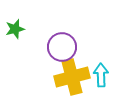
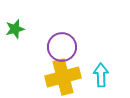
yellow cross: moved 9 px left
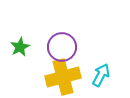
green star: moved 5 px right, 18 px down; rotated 12 degrees counterclockwise
cyan arrow: rotated 30 degrees clockwise
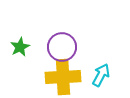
yellow cross: rotated 12 degrees clockwise
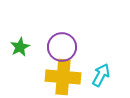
yellow cross: rotated 8 degrees clockwise
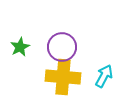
cyan arrow: moved 3 px right, 1 px down
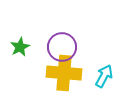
yellow cross: moved 1 px right, 4 px up
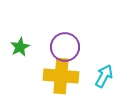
purple circle: moved 3 px right
yellow cross: moved 3 px left, 3 px down
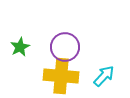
cyan arrow: rotated 15 degrees clockwise
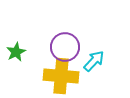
green star: moved 4 px left, 5 px down
cyan arrow: moved 10 px left, 15 px up
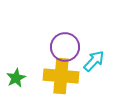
green star: moved 26 px down
